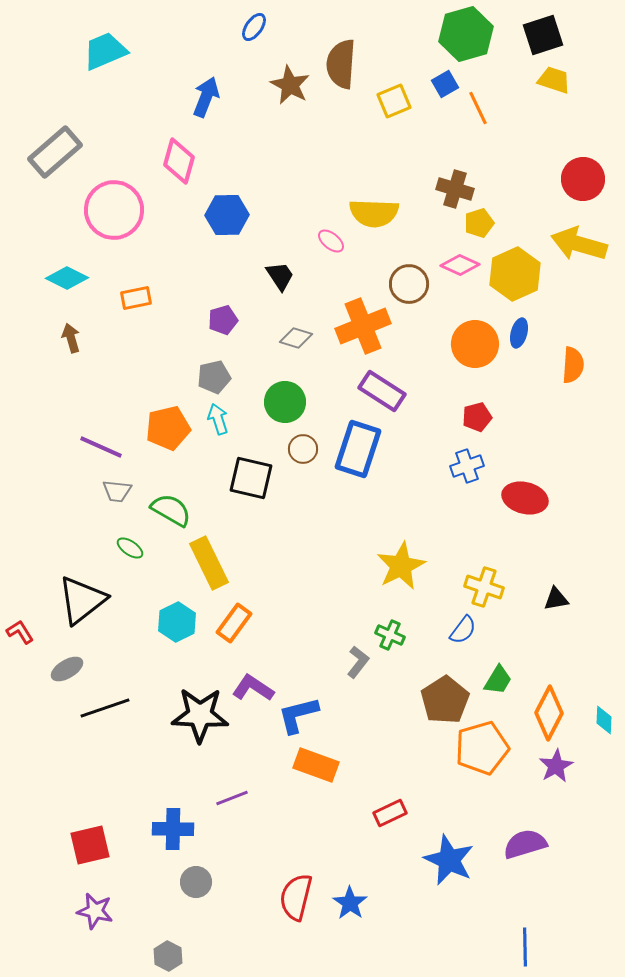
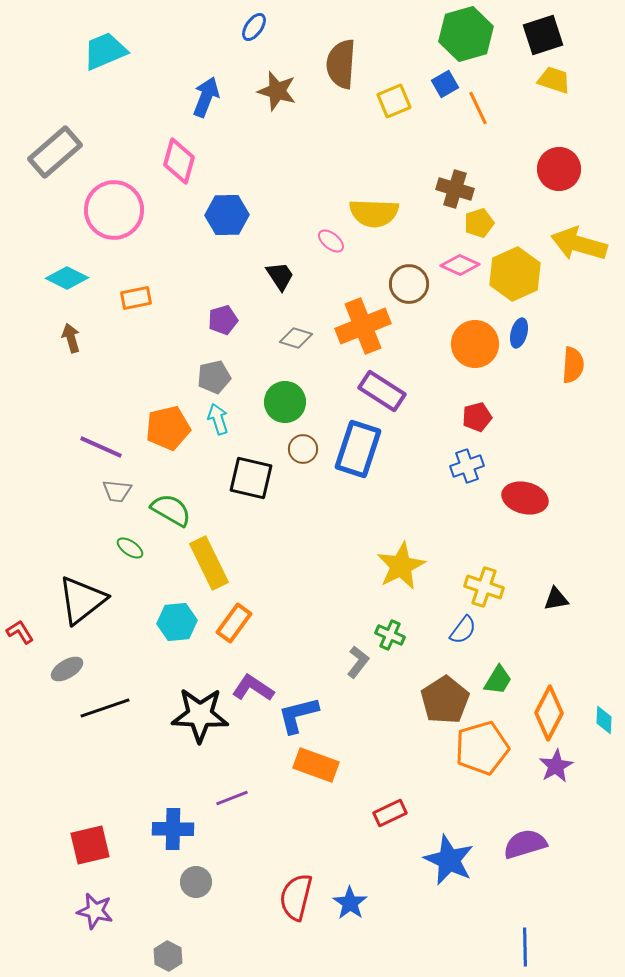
brown star at (290, 85): moved 13 px left, 6 px down; rotated 12 degrees counterclockwise
red circle at (583, 179): moved 24 px left, 10 px up
cyan hexagon at (177, 622): rotated 21 degrees clockwise
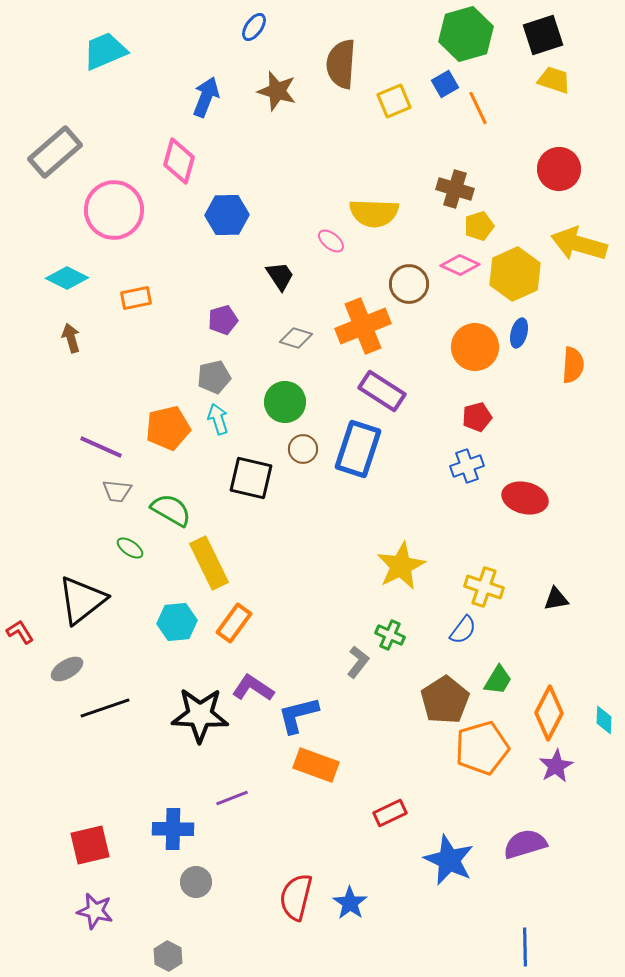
yellow pentagon at (479, 223): moved 3 px down
orange circle at (475, 344): moved 3 px down
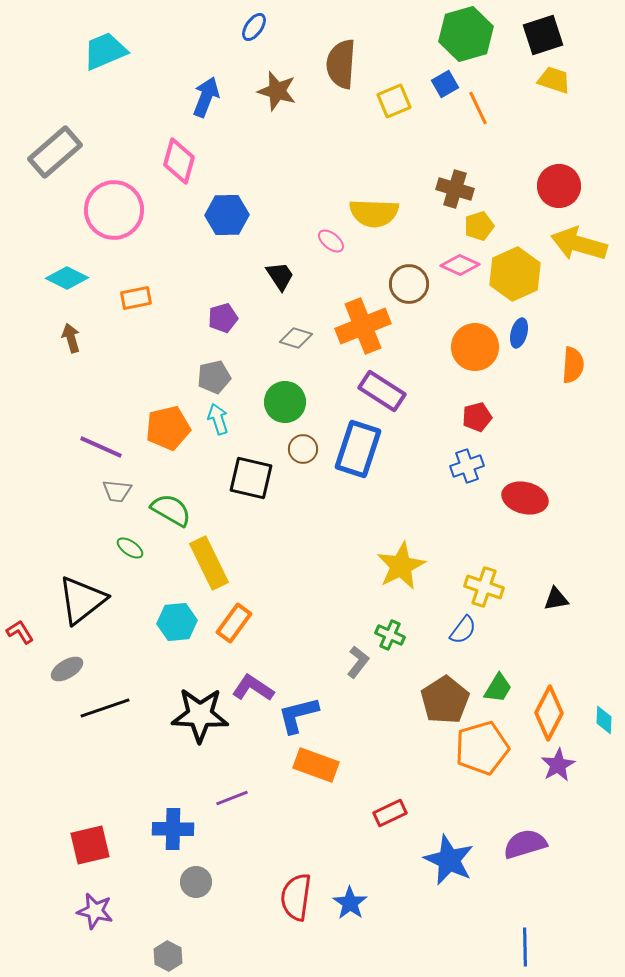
red circle at (559, 169): moved 17 px down
purple pentagon at (223, 320): moved 2 px up
green trapezoid at (498, 680): moved 8 px down
purple star at (556, 766): moved 2 px right, 1 px up
red semicircle at (296, 897): rotated 6 degrees counterclockwise
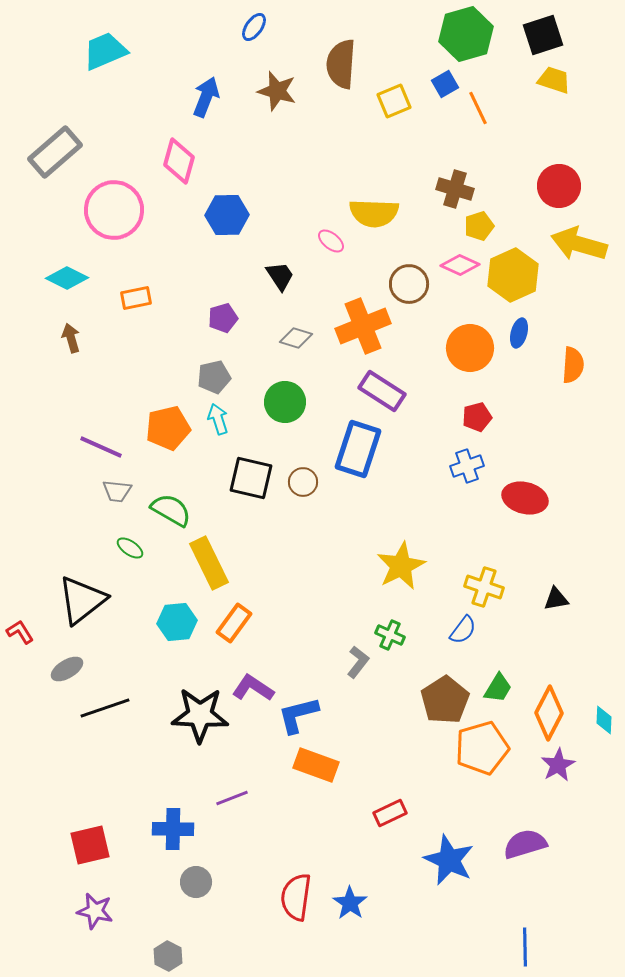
yellow hexagon at (515, 274): moved 2 px left, 1 px down
orange circle at (475, 347): moved 5 px left, 1 px down
brown circle at (303, 449): moved 33 px down
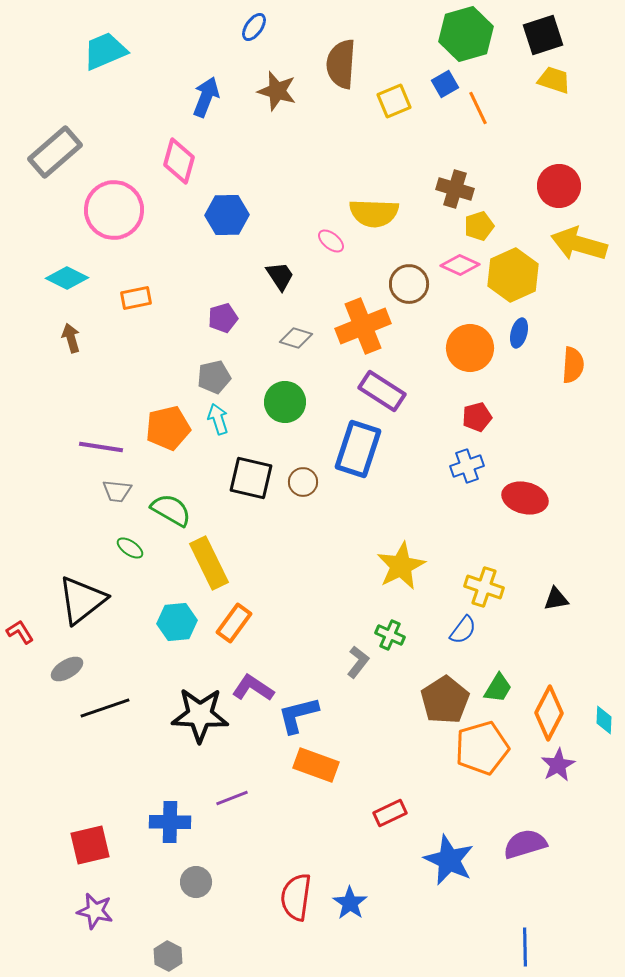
purple line at (101, 447): rotated 15 degrees counterclockwise
blue cross at (173, 829): moved 3 px left, 7 px up
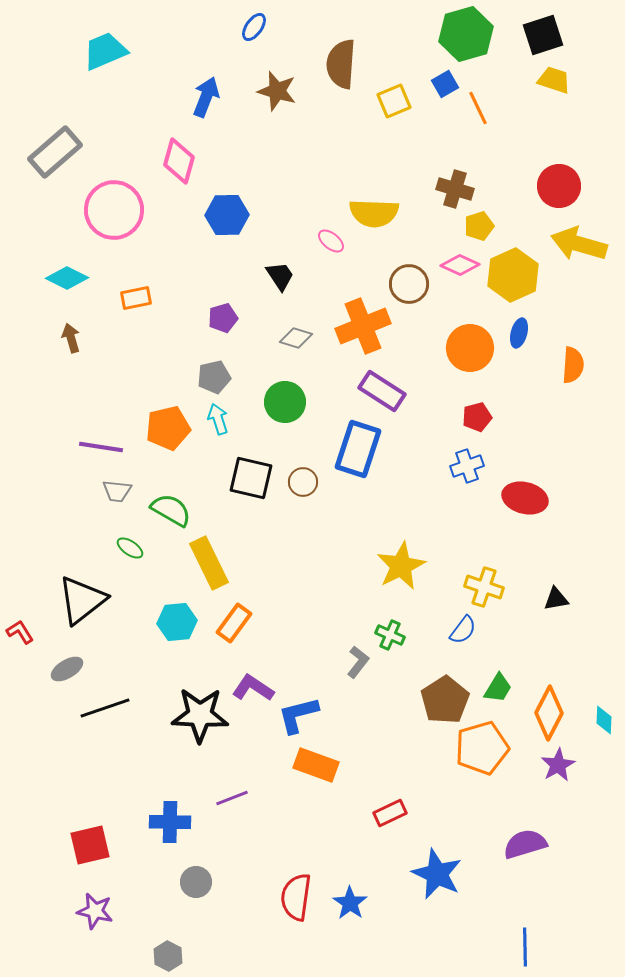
blue star at (449, 860): moved 12 px left, 14 px down
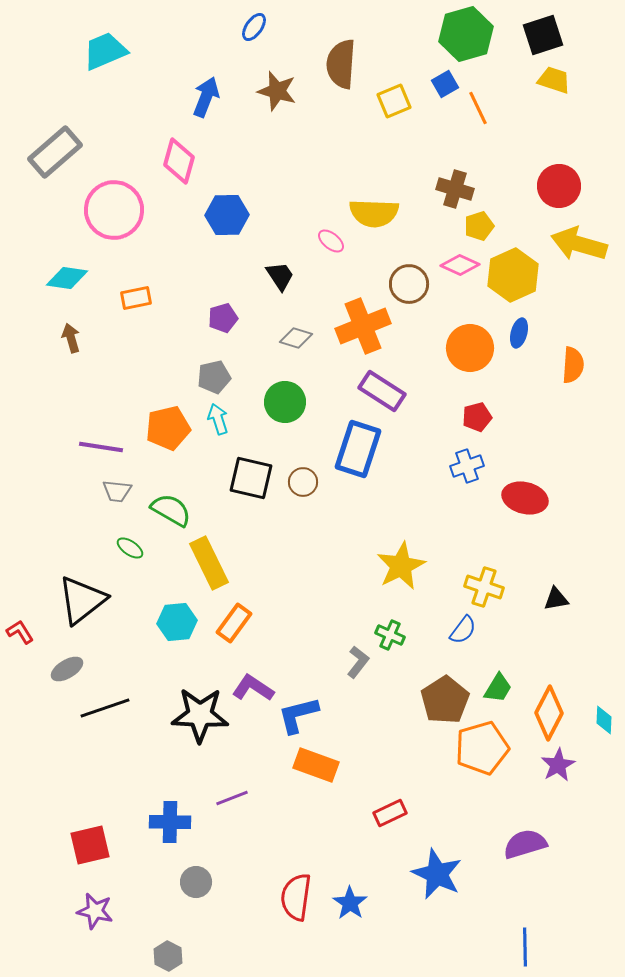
cyan diamond at (67, 278): rotated 18 degrees counterclockwise
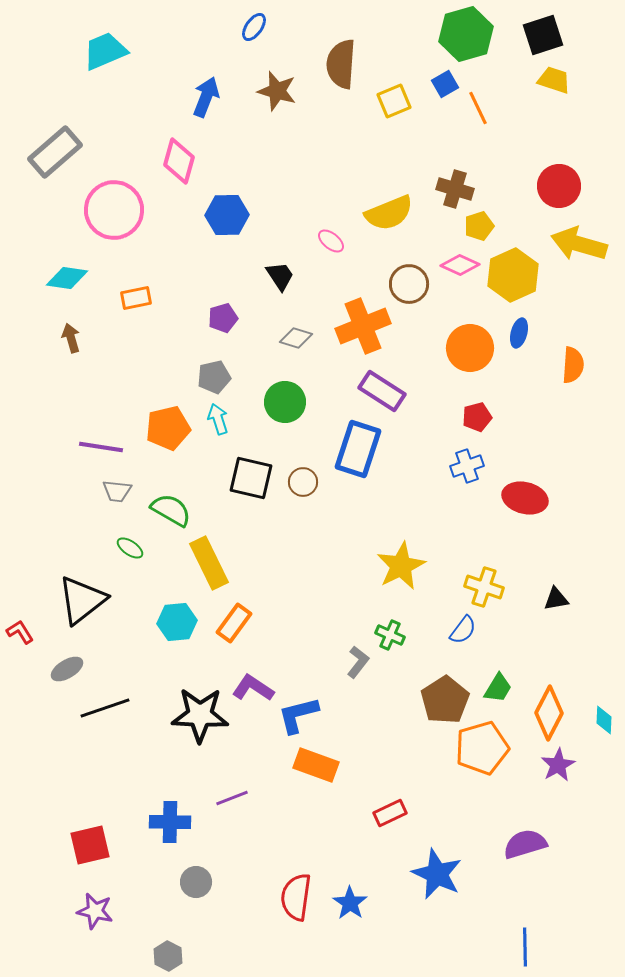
yellow semicircle at (374, 213): moved 15 px right; rotated 24 degrees counterclockwise
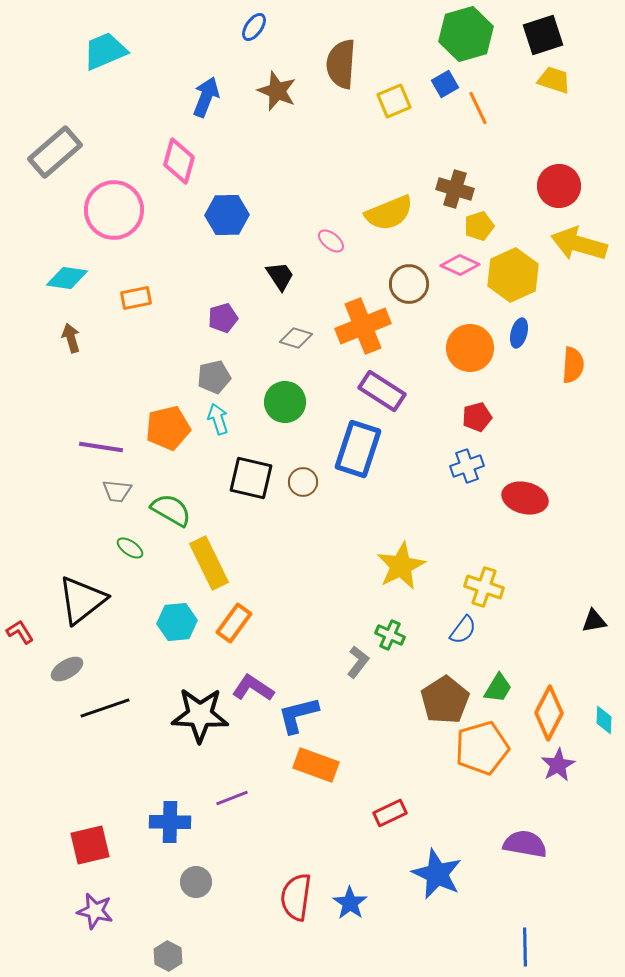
brown star at (277, 91): rotated 6 degrees clockwise
black triangle at (556, 599): moved 38 px right, 22 px down
purple semicircle at (525, 844): rotated 27 degrees clockwise
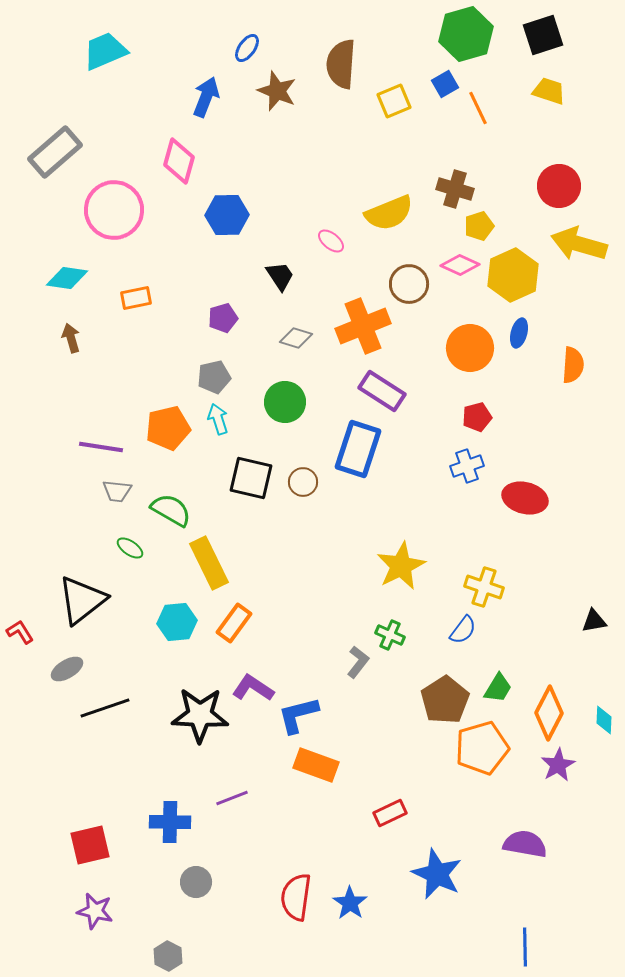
blue ellipse at (254, 27): moved 7 px left, 21 px down
yellow trapezoid at (554, 80): moved 5 px left, 11 px down
